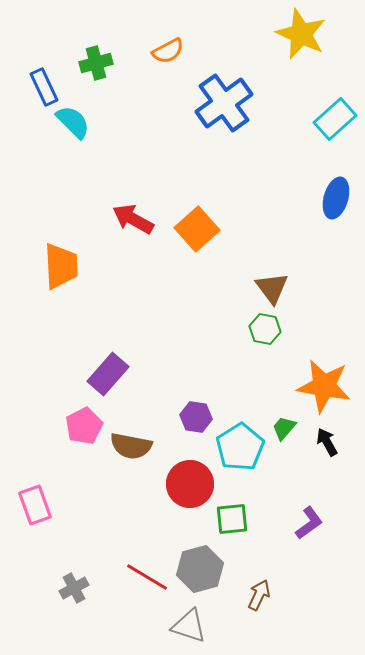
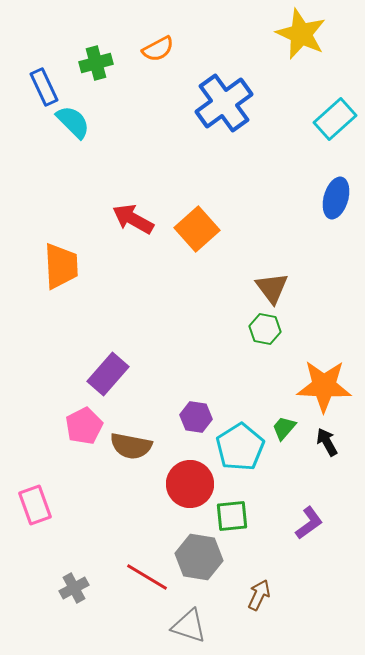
orange semicircle: moved 10 px left, 2 px up
orange star: rotated 8 degrees counterclockwise
green square: moved 3 px up
gray hexagon: moved 1 px left, 12 px up; rotated 24 degrees clockwise
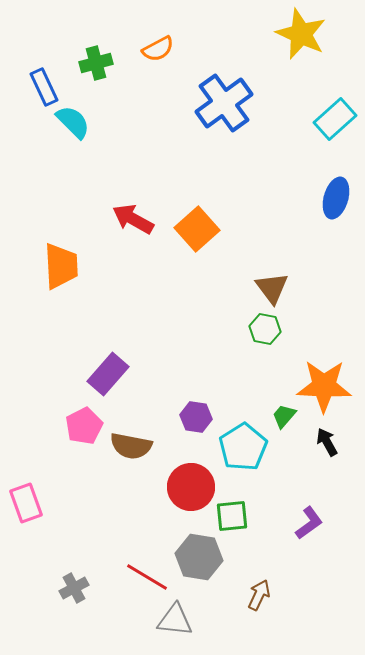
green trapezoid: moved 12 px up
cyan pentagon: moved 3 px right
red circle: moved 1 px right, 3 px down
pink rectangle: moved 9 px left, 2 px up
gray triangle: moved 14 px left, 6 px up; rotated 12 degrees counterclockwise
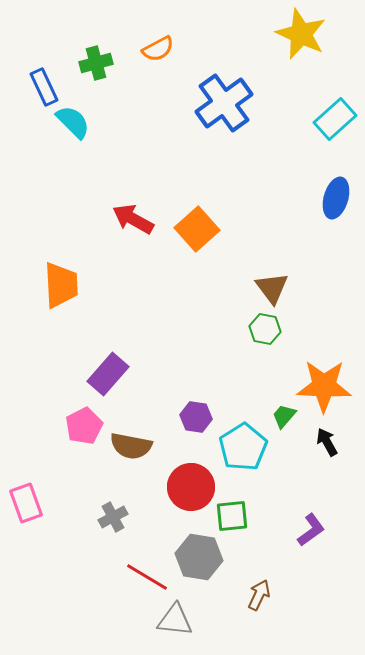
orange trapezoid: moved 19 px down
purple L-shape: moved 2 px right, 7 px down
gray cross: moved 39 px right, 71 px up
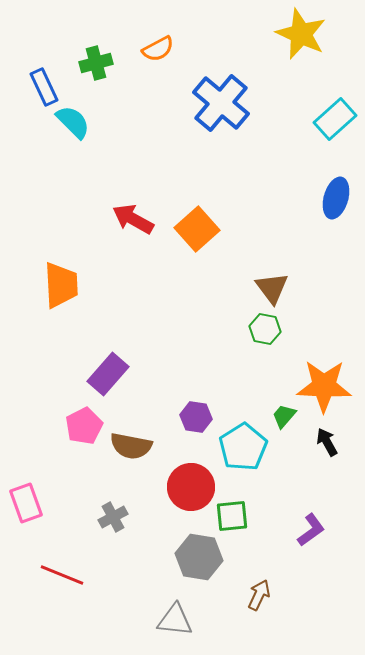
blue cross: moved 3 px left; rotated 14 degrees counterclockwise
red line: moved 85 px left, 2 px up; rotated 9 degrees counterclockwise
